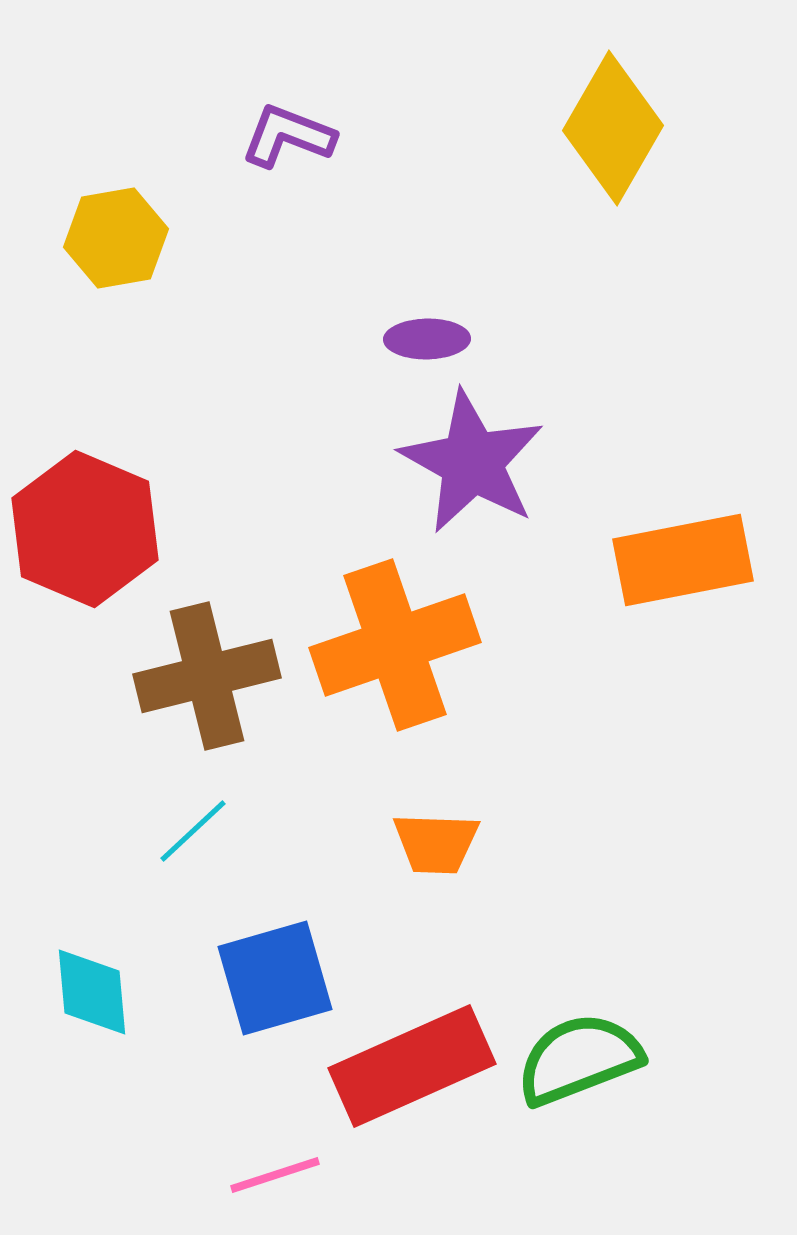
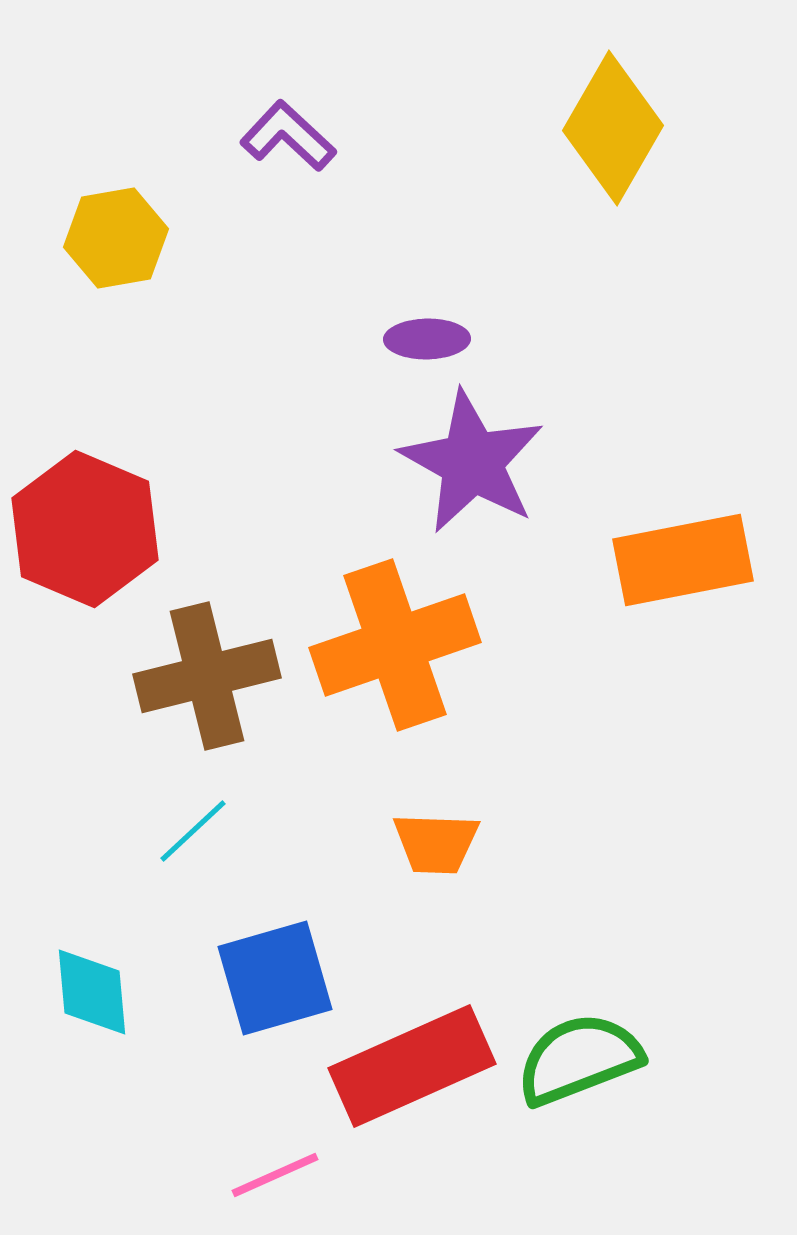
purple L-shape: rotated 22 degrees clockwise
pink line: rotated 6 degrees counterclockwise
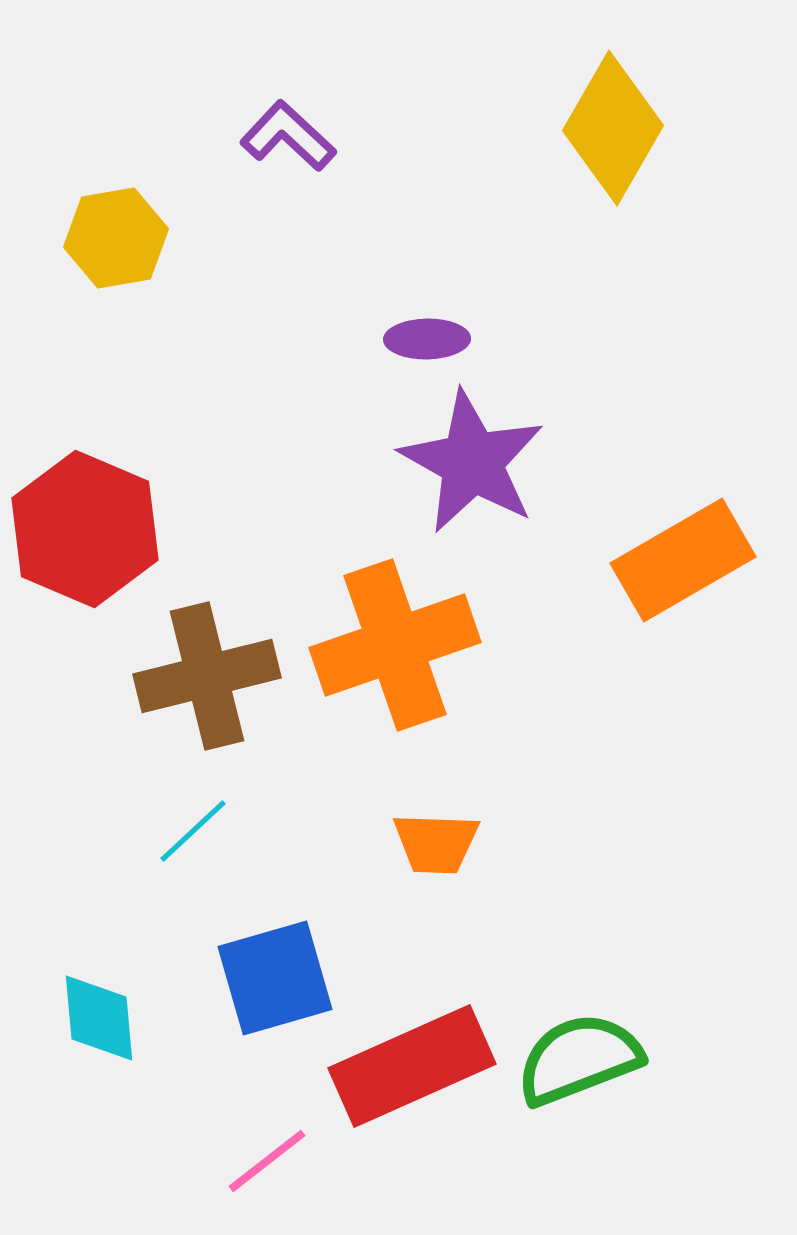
orange rectangle: rotated 19 degrees counterclockwise
cyan diamond: moved 7 px right, 26 px down
pink line: moved 8 px left, 14 px up; rotated 14 degrees counterclockwise
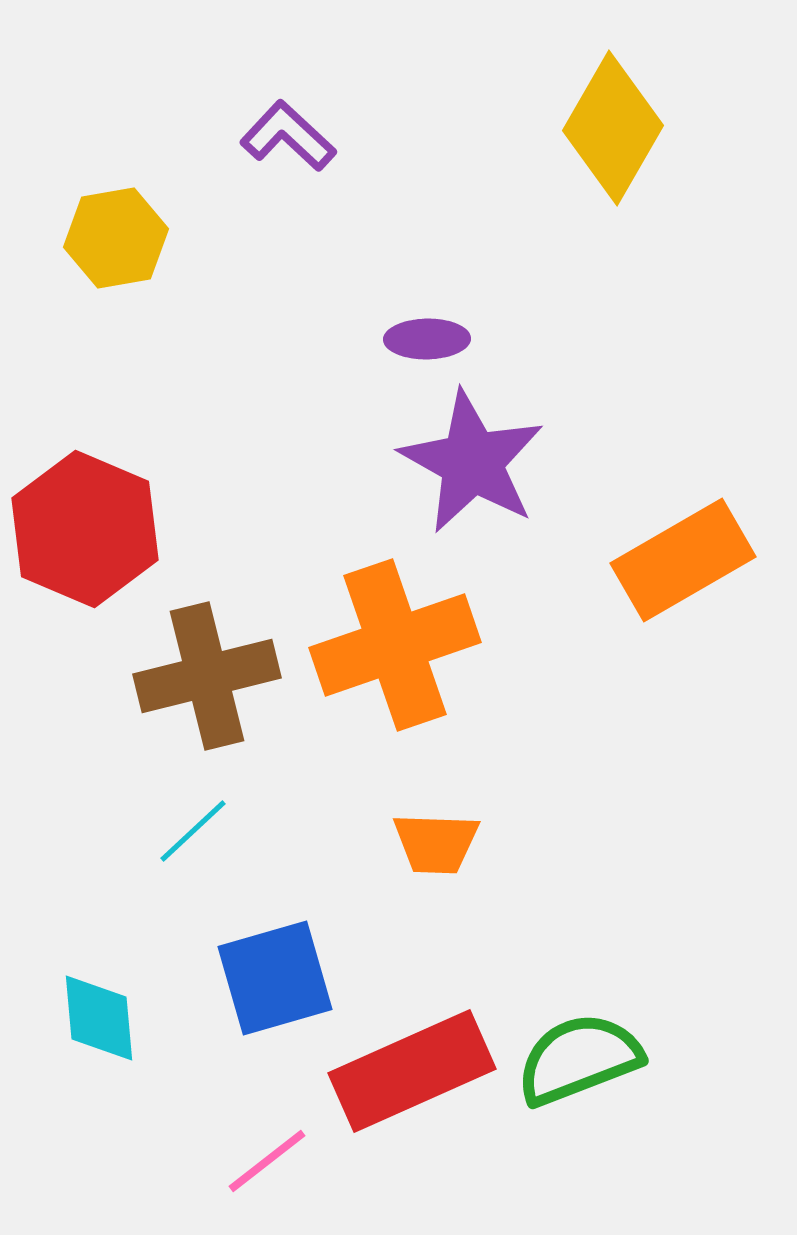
red rectangle: moved 5 px down
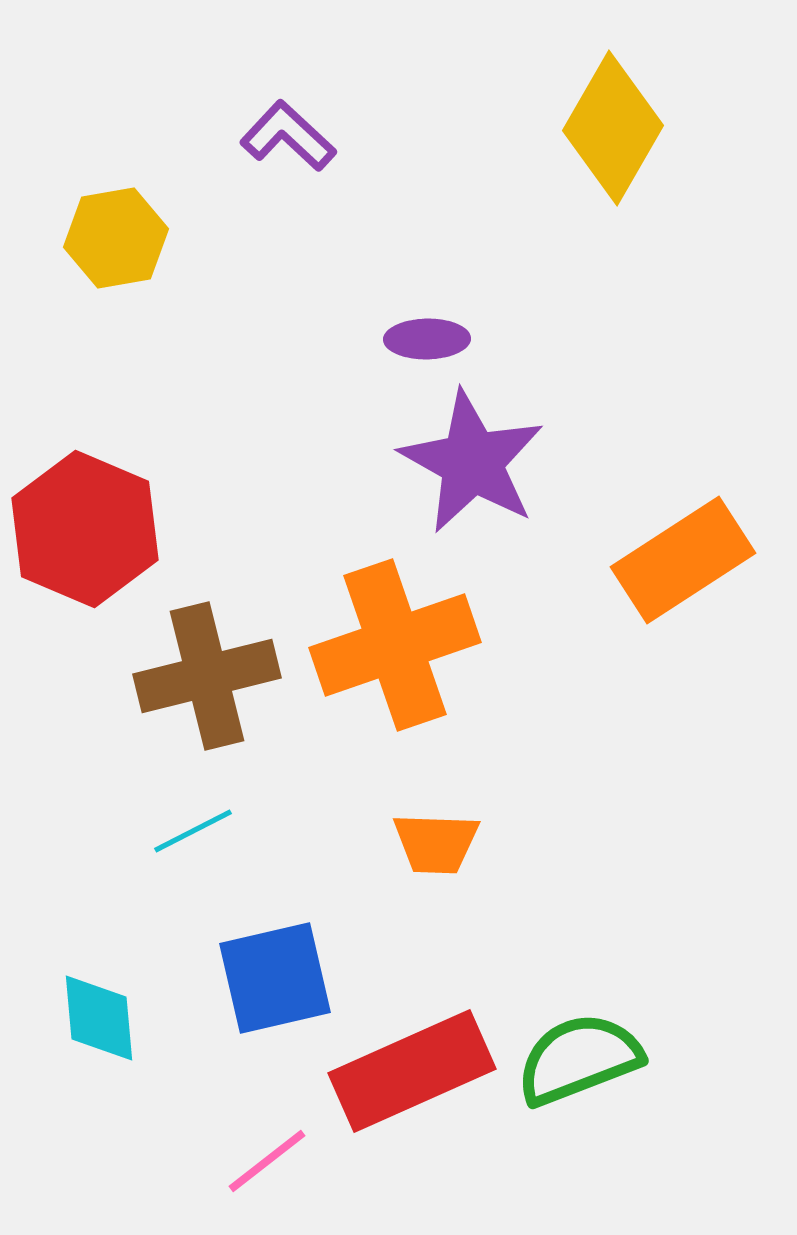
orange rectangle: rotated 3 degrees counterclockwise
cyan line: rotated 16 degrees clockwise
blue square: rotated 3 degrees clockwise
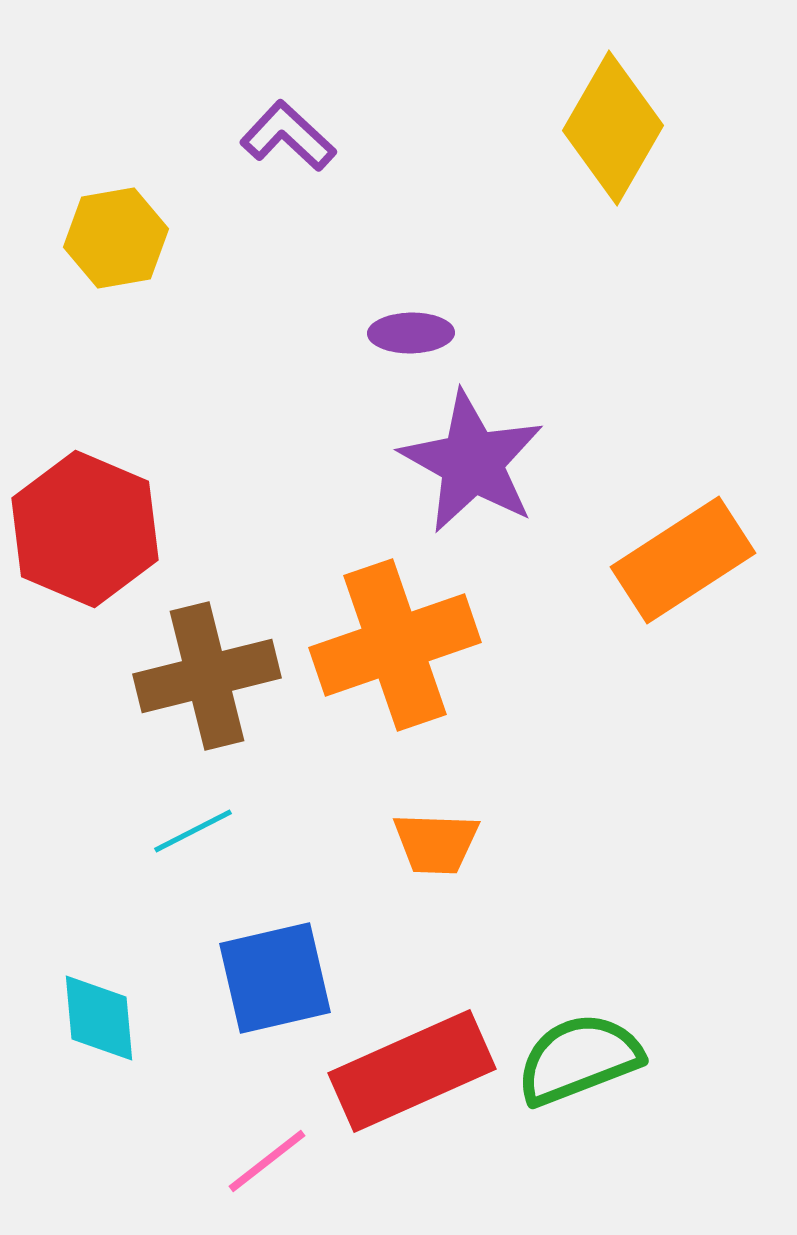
purple ellipse: moved 16 px left, 6 px up
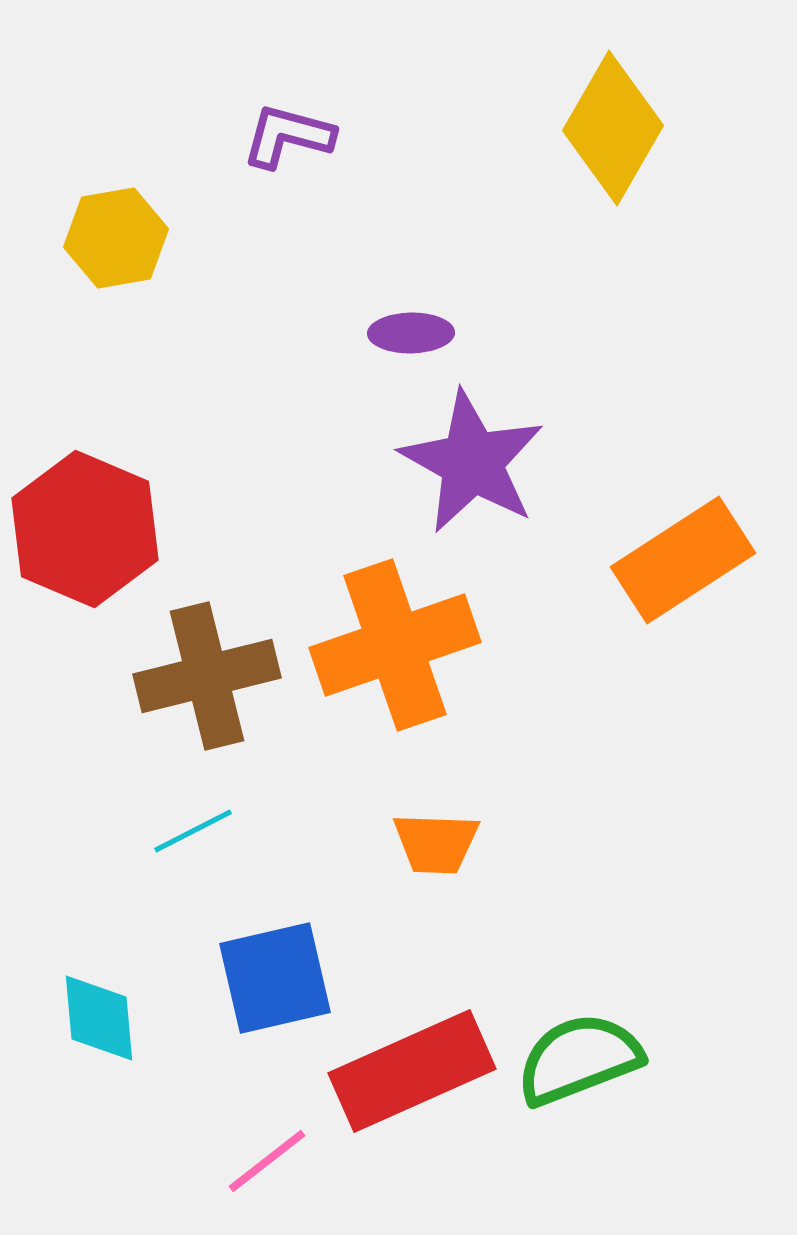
purple L-shape: rotated 28 degrees counterclockwise
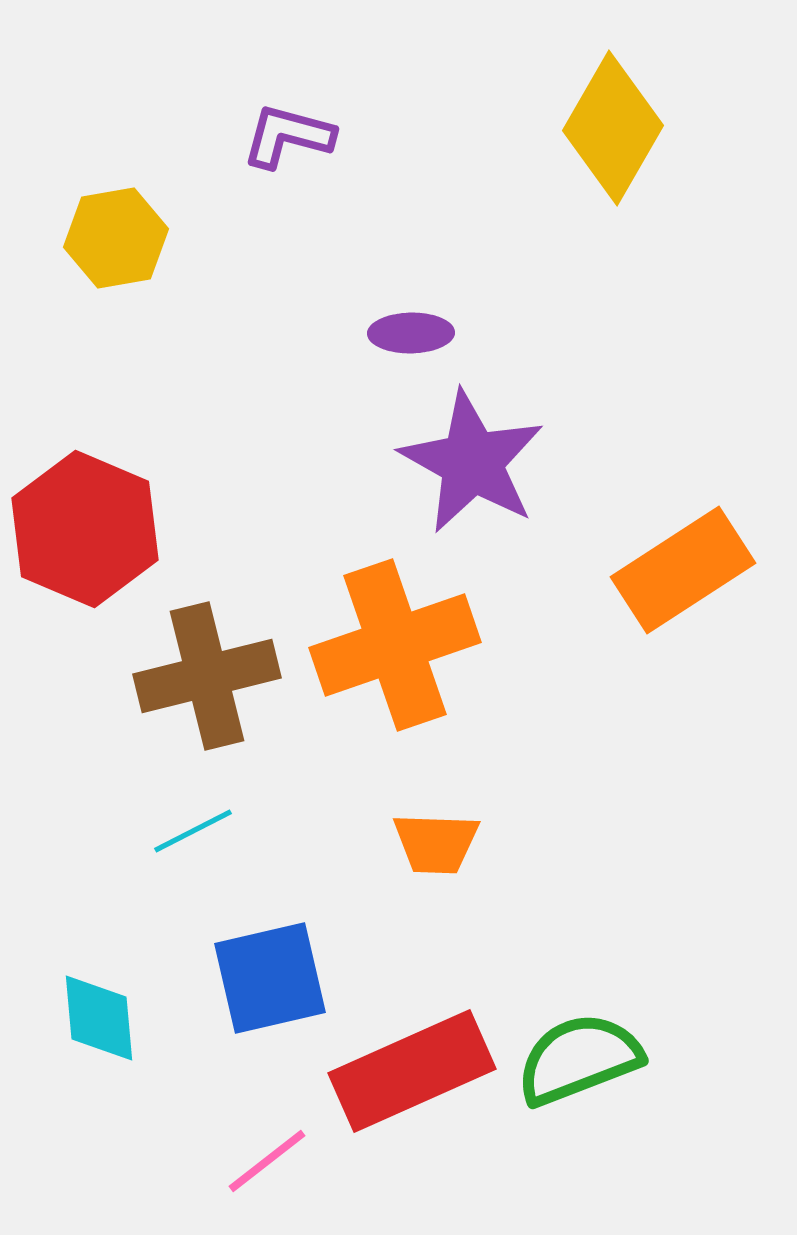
orange rectangle: moved 10 px down
blue square: moved 5 px left
